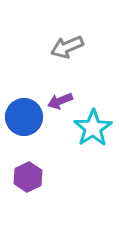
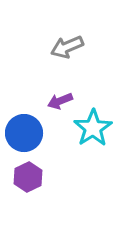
blue circle: moved 16 px down
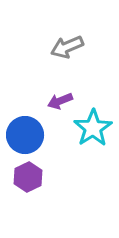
blue circle: moved 1 px right, 2 px down
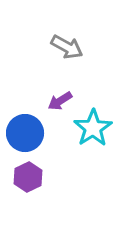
gray arrow: rotated 128 degrees counterclockwise
purple arrow: rotated 10 degrees counterclockwise
blue circle: moved 2 px up
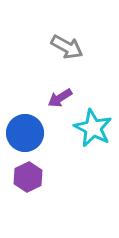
purple arrow: moved 3 px up
cyan star: rotated 12 degrees counterclockwise
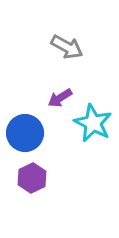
cyan star: moved 5 px up
purple hexagon: moved 4 px right, 1 px down
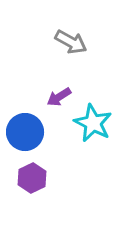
gray arrow: moved 4 px right, 5 px up
purple arrow: moved 1 px left, 1 px up
blue circle: moved 1 px up
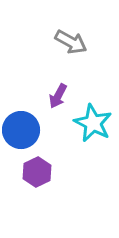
purple arrow: moved 1 px left, 1 px up; rotated 30 degrees counterclockwise
blue circle: moved 4 px left, 2 px up
purple hexagon: moved 5 px right, 6 px up
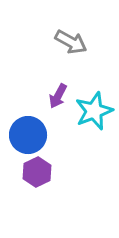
cyan star: moved 1 px right, 12 px up; rotated 24 degrees clockwise
blue circle: moved 7 px right, 5 px down
